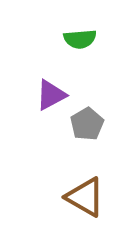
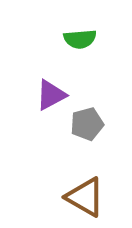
gray pentagon: rotated 16 degrees clockwise
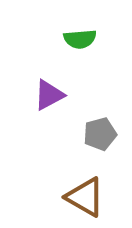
purple triangle: moved 2 px left
gray pentagon: moved 13 px right, 10 px down
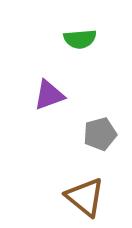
purple triangle: rotated 8 degrees clockwise
brown triangle: rotated 9 degrees clockwise
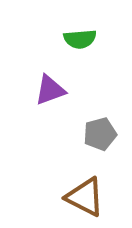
purple triangle: moved 1 px right, 5 px up
brown triangle: rotated 12 degrees counterclockwise
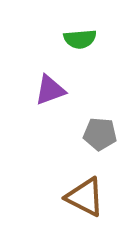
gray pentagon: rotated 20 degrees clockwise
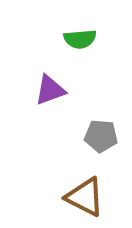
gray pentagon: moved 1 px right, 2 px down
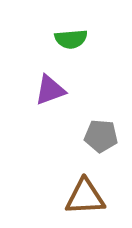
green semicircle: moved 9 px left
brown triangle: rotated 30 degrees counterclockwise
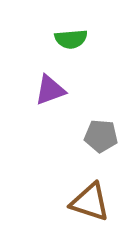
brown triangle: moved 5 px right, 5 px down; rotated 21 degrees clockwise
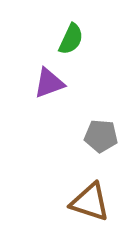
green semicircle: rotated 60 degrees counterclockwise
purple triangle: moved 1 px left, 7 px up
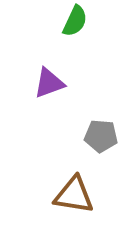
green semicircle: moved 4 px right, 18 px up
brown triangle: moved 16 px left, 7 px up; rotated 9 degrees counterclockwise
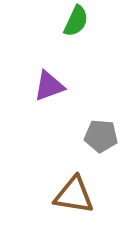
green semicircle: moved 1 px right
purple triangle: moved 3 px down
